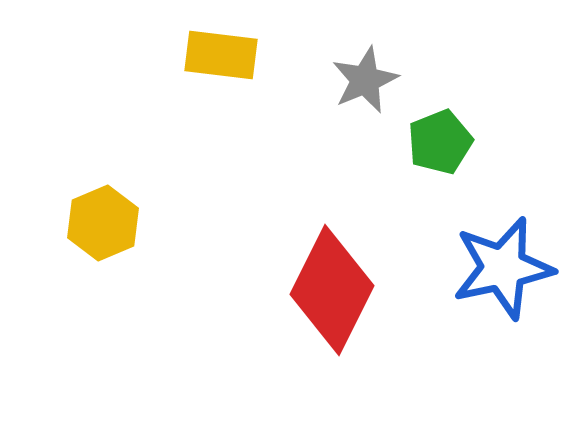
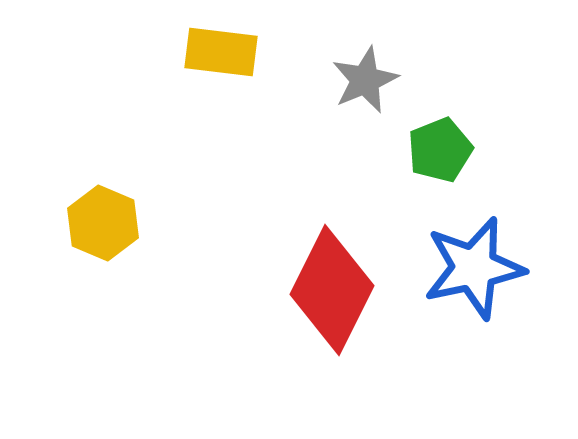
yellow rectangle: moved 3 px up
green pentagon: moved 8 px down
yellow hexagon: rotated 14 degrees counterclockwise
blue star: moved 29 px left
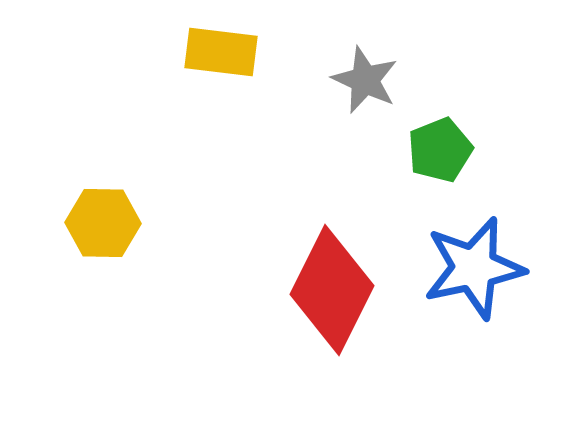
gray star: rotated 24 degrees counterclockwise
yellow hexagon: rotated 22 degrees counterclockwise
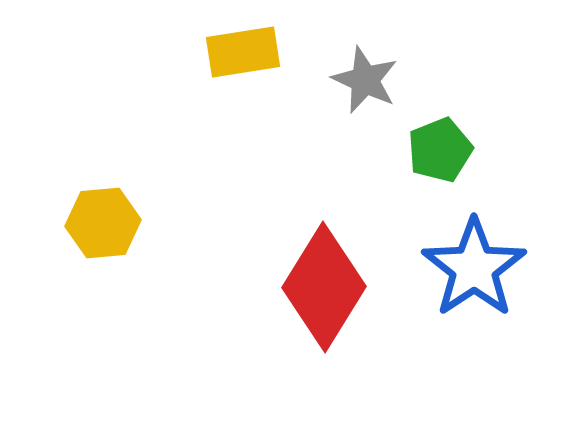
yellow rectangle: moved 22 px right; rotated 16 degrees counterclockwise
yellow hexagon: rotated 6 degrees counterclockwise
blue star: rotated 22 degrees counterclockwise
red diamond: moved 8 px left, 3 px up; rotated 5 degrees clockwise
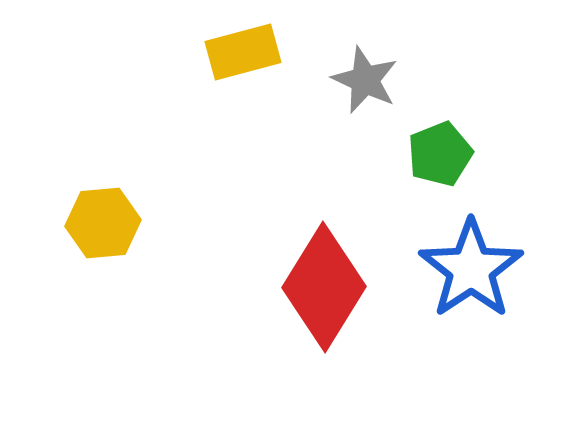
yellow rectangle: rotated 6 degrees counterclockwise
green pentagon: moved 4 px down
blue star: moved 3 px left, 1 px down
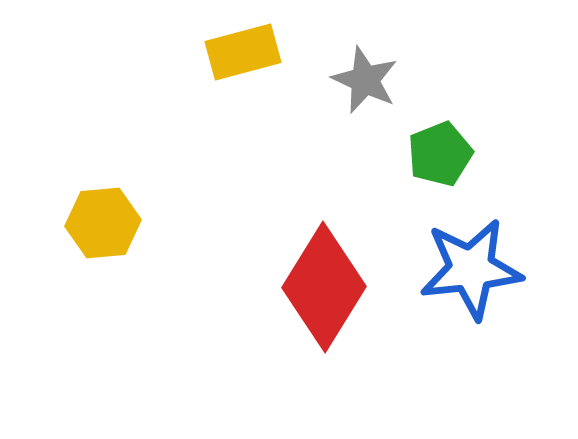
blue star: rotated 28 degrees clockwise
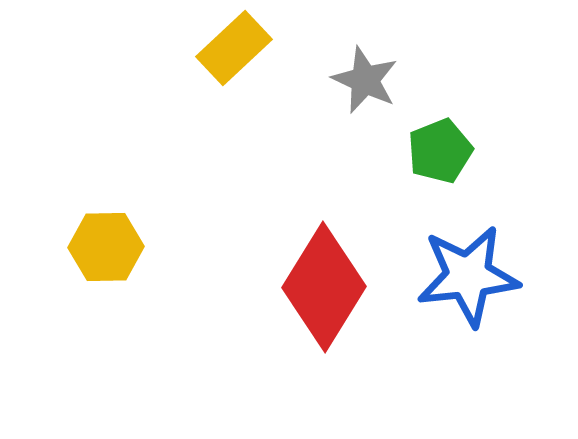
yellow rectangle: moved 9 px left, 4 px up; rotated 28 degrees counterclockwise
green pentagon: moved 3 px up
yellow hexagon: moved 3 px right, 24 px down; rotated 4 degrees clockwise
blue star: moved 3 px left, 7 px down
